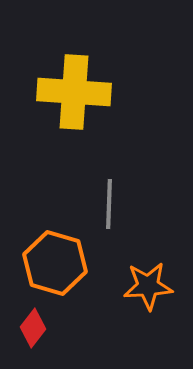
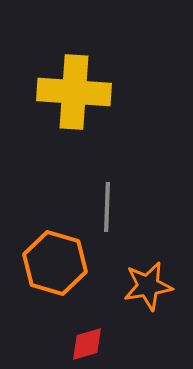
gray line: moved 2 px left, 3 px down
orange star: rotated 6 degrees counterclockwise
red diamond: moved 54 px right, 16 px down; rotated 36 degrees clockwise
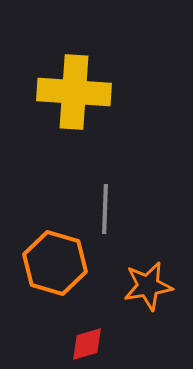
gray line: moved 2 px left, 2 px down
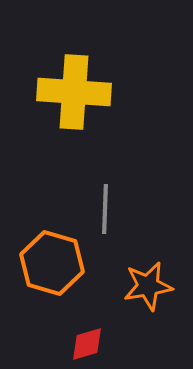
orange hexagon: moved 3 px left
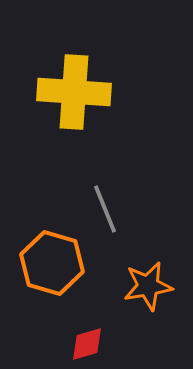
gray line: rotated 24 degrees counterclockwise
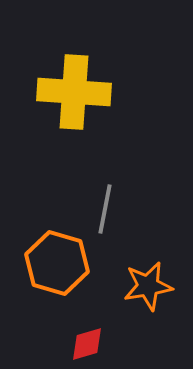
gray line: rotated 33 degrees clockwise
orange hexagon: moved 5 px right
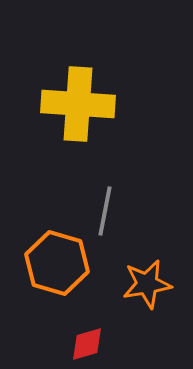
yellow cross: moved 4 px right, 12 px down
gray line: moved 2 px down
orange star: moved 1 px left, 2 px up
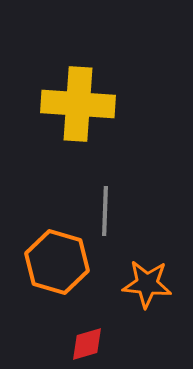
gray line: rotated 9 degrees counterclockwise
orange hexagon: moved 1 px up
orange star: rotated 15 degrees clockwise
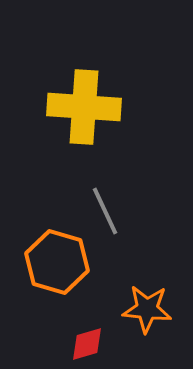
yellow cross: moved 6 px right, 3 px down
gray line: rotated 27 degrees counterclockwise
orange star: moved 25 px down
